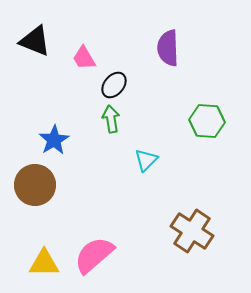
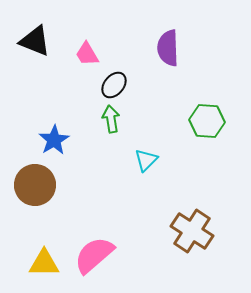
pink trapezoid: moved 3 px right, 4 px up
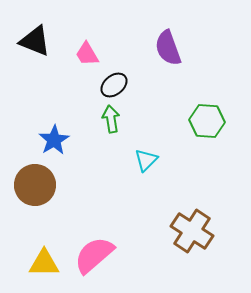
purple semicircle: rotated 18 degrees counterclockwise
black ellipse: rotated 12 degrees clockwise
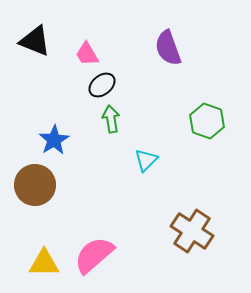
black ellipse: moved 12 px left
green hexagon: rotated 16 degrees clockwise
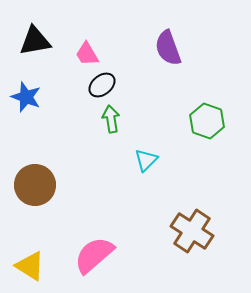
black triangle: rotated 32 degrees counterclockwise
blue star: moved 28 px left, 43 px up; rotated 20 degrees counterclockwise
yellow triangle: moved 14 px left, 3 px down; rotated 32 degrees clockwise
